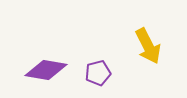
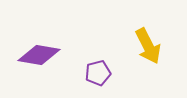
purple diamond: moved 7 px left, 15 px up
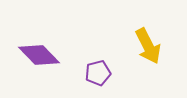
purple diamond: rotated 36 degrees clockwise
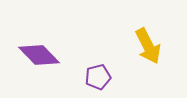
purple pentagon: moved 4 px down
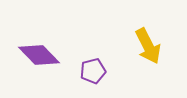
purple pentagon: moved 5 px left, 6 px up
